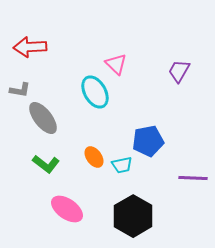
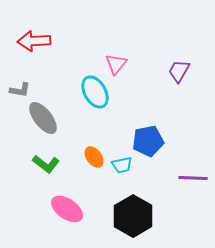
red arrow: moved 4 px right, 6 px up
pink triangle: rotated 25 degrees clockwise
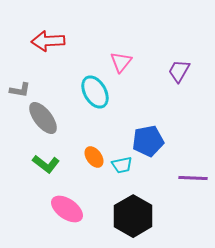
red arrow: moved 14 px right
pink triangle: moved 5 px right, 2 px up
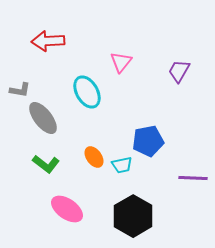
cyan ellipse: moved 8 px left
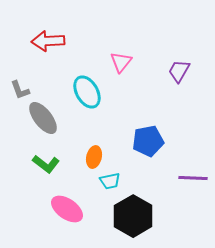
gray L-shape: rotated 60 degrees clockwise
orange ellipse: rotated 50 degrees clockwise
cyan trapezoid: moved 12 px left, 16 px down
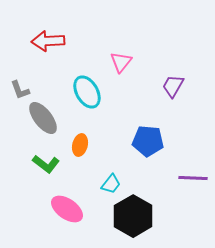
purple trapezoid: moved 6 px left, 15 px down
blue pentagon: rotated 16 degrees clockwise
orange ellipse: moved 14 px left, 12 px up
cyan trapezoid: moved 1 px right, 3 px down; rotated 40 degrees counterclockwise
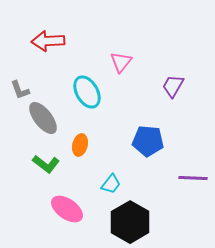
black hexagon: moved 3 px left, 6 px down
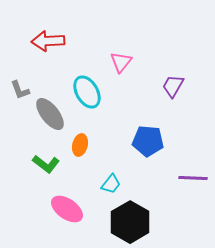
gray ellipse: moved 7 px right, 4 px up
